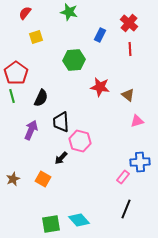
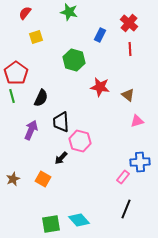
green hexagon: rotated 20 degrees clockwise
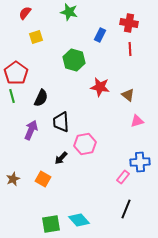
red cross: rotated 30 degrees counterclockwise
pink hexagon: moved 5 px right, 3 px down; rotated 25 degrees counterclockwise
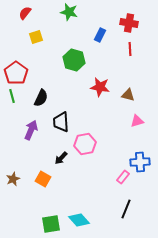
brown triangle: rotated 24 degrees counterclockwise
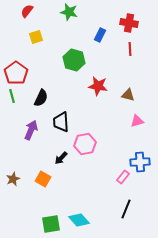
red semicircle: moved 2 px right, 2 px up
red star: moved 2 px left, 1 px up
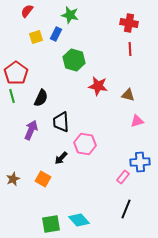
green star: moved 1 px right, 3 px down
blue rectangle: moved 44 px left, 1 px up
pink hexagon: rotated 20 degrees clockwise
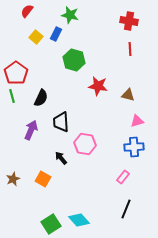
red cross: moved 2 px up
yellow square: rotated 32 degrees counterclockwise
black arrow: rotated 96 degrees clockwise
blue cross: moved 6 px left, 15 px up
green square: rotated 24 degrees counterclockwise
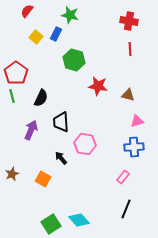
brown star: moved 1 px left, 5 px up
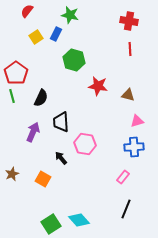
yellow square: rotated 16 degrees clockwise
purple arrow: moved 2 px right, 2 px down
